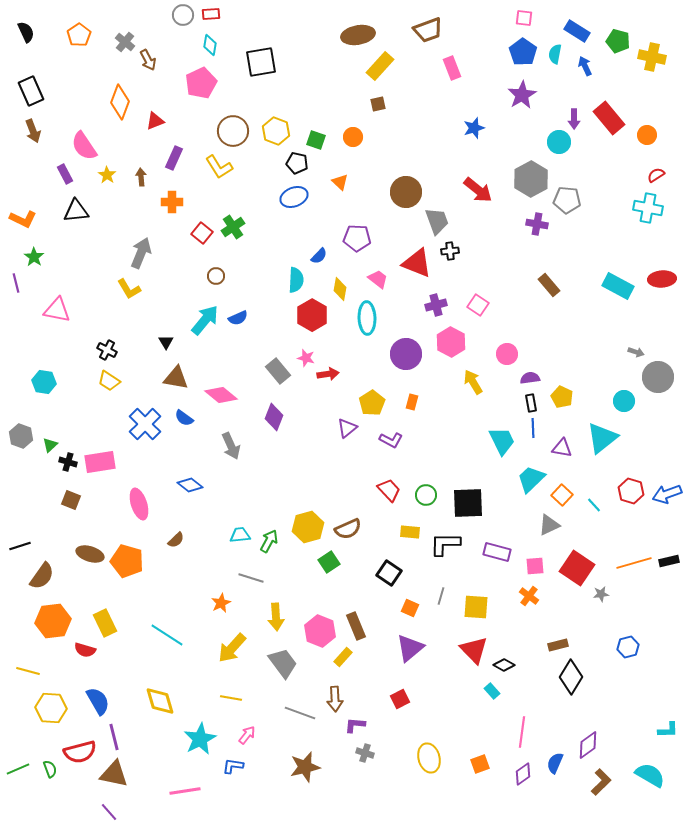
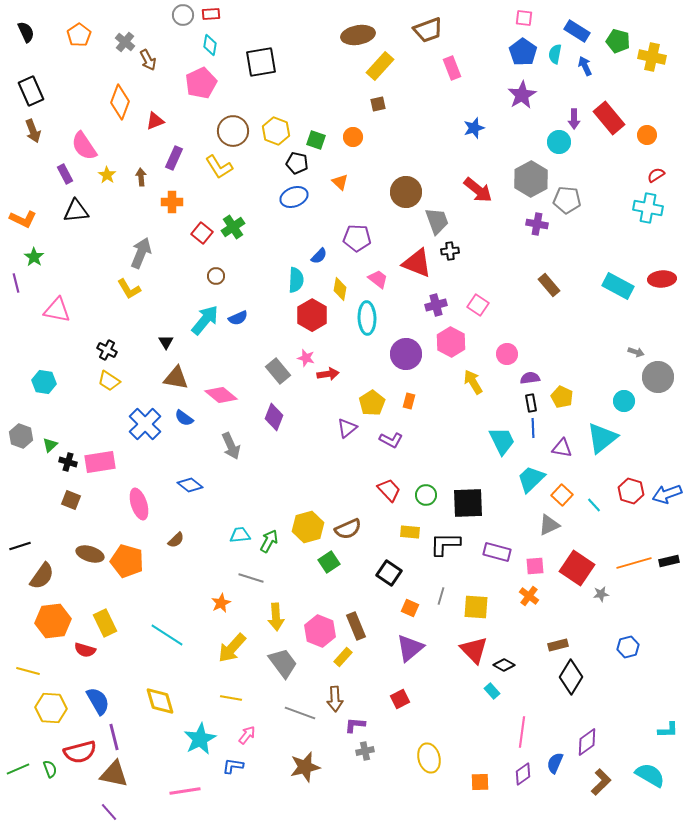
orange rectangle at (412, 402): moved 3 px left, 1 px up
purple diamond at (588, 745): moved 1 px left, 3 px up
gray cross at (365, 753): moved 2 px up; rotated 30 degrees counterclockwise
orange square at (480, 764): moved 18 px down; rotated 18 degrees clockwise
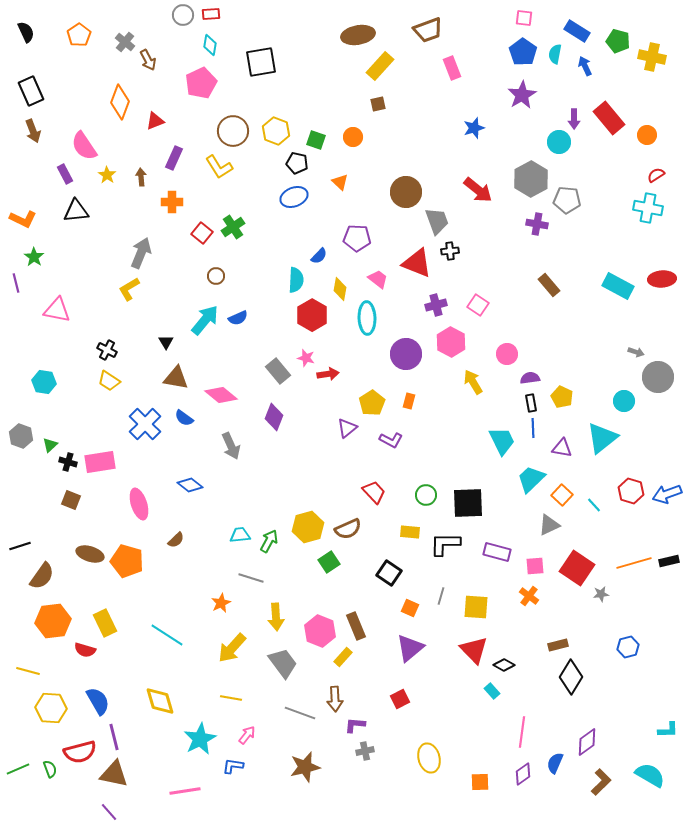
yellow L-shape at (129, 289): rotated 90 degrees clockwise
red trapezoid at (389, 490): moved 15 px left, 2 px down
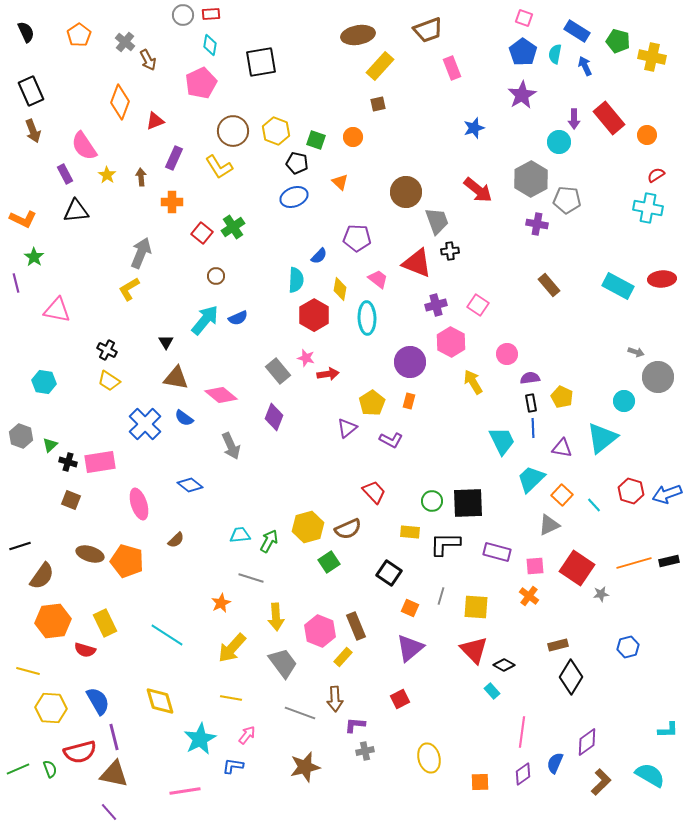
pink square at (524, 18): rotated 12 degrees clockwise
red hexagon at (312, 315): moved 2 px right
purple circle at (406, 354): moved 4 px right, 8 px down
green circle at (426, 495): moved 6 px right, 6 px down
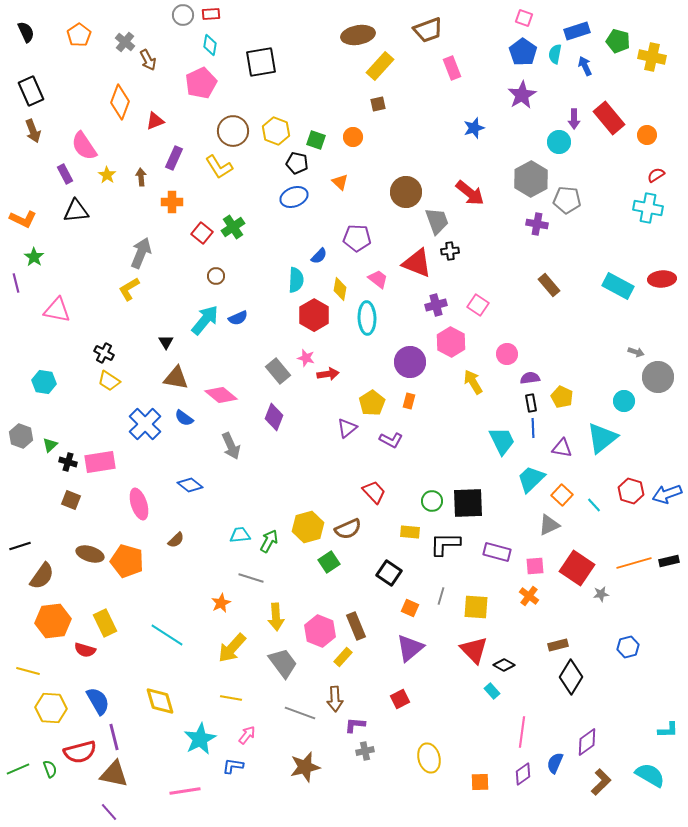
blue rectangle at (577, 31): rotated 50 degrees counterclockwise
red arrow at (478, 190): moved 8 px left, 3 px down
black cross at (107, 350): moved 3 px left, 3 px down
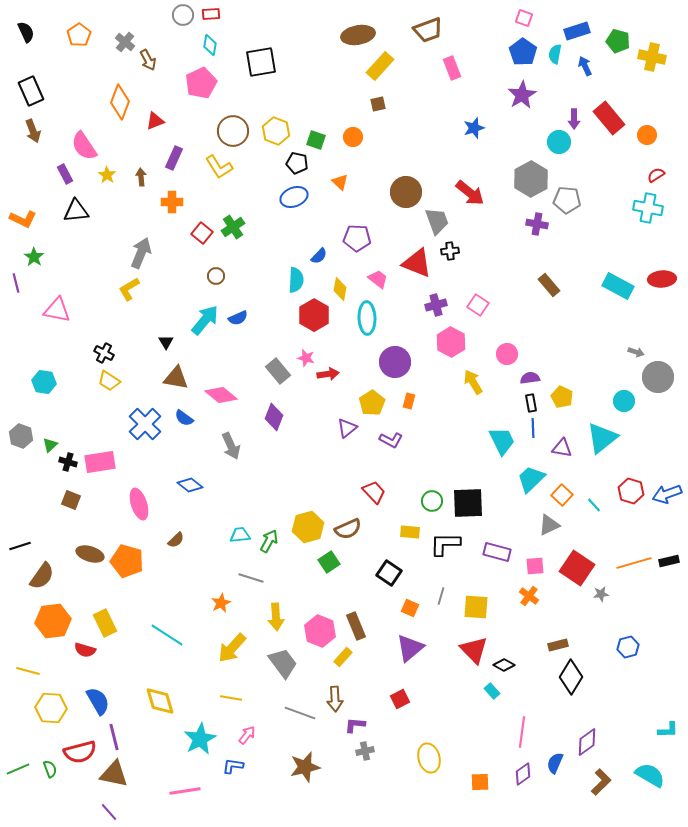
purple circle at (410, 362): moved 15 px left
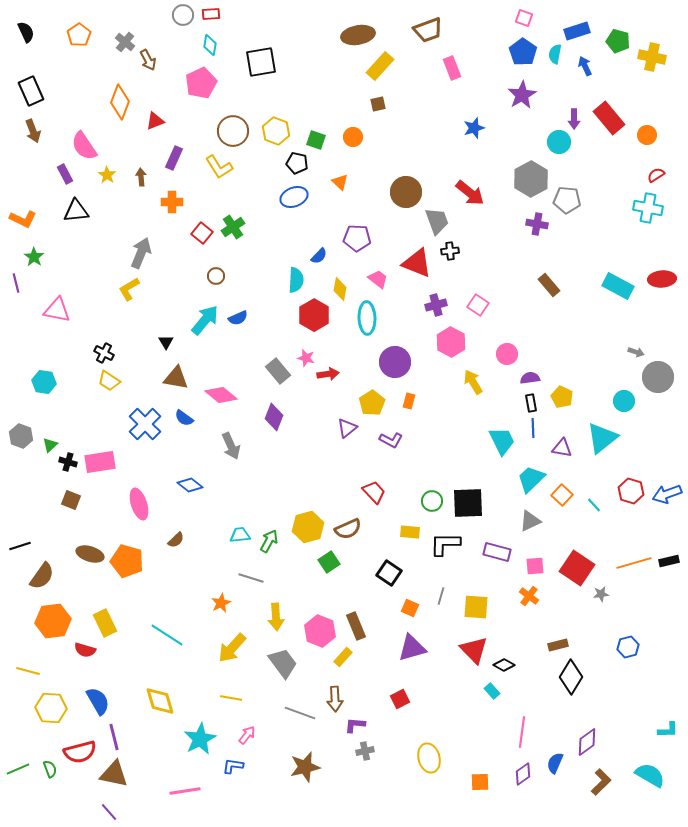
gray triangle at (549, 525): moved 19 px left, 4 px up
purple triangle at (410, 648): moved 2 px right; rotated 24 degrees clockwise
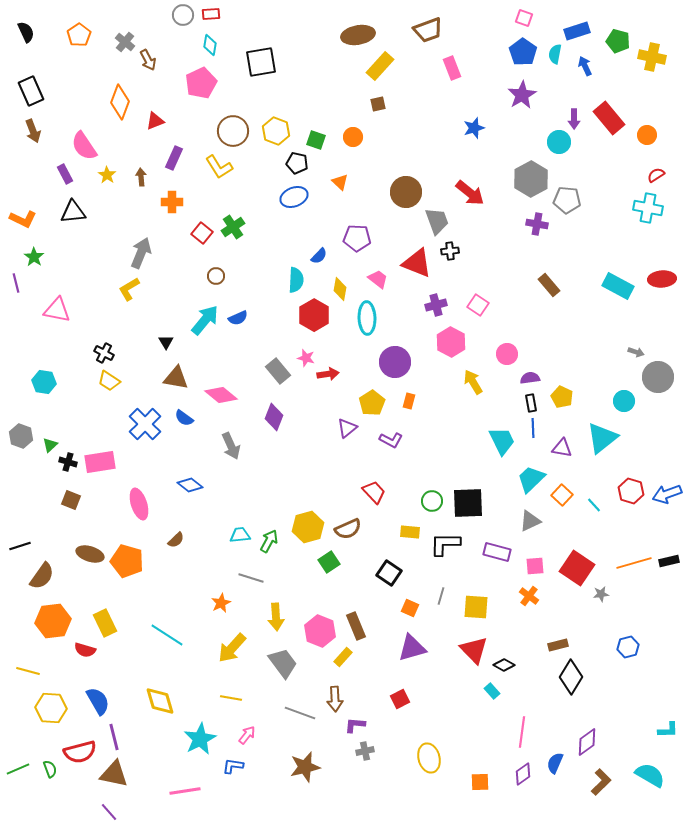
black triangle at (76, 211): moved 3 px left, 1 px down
